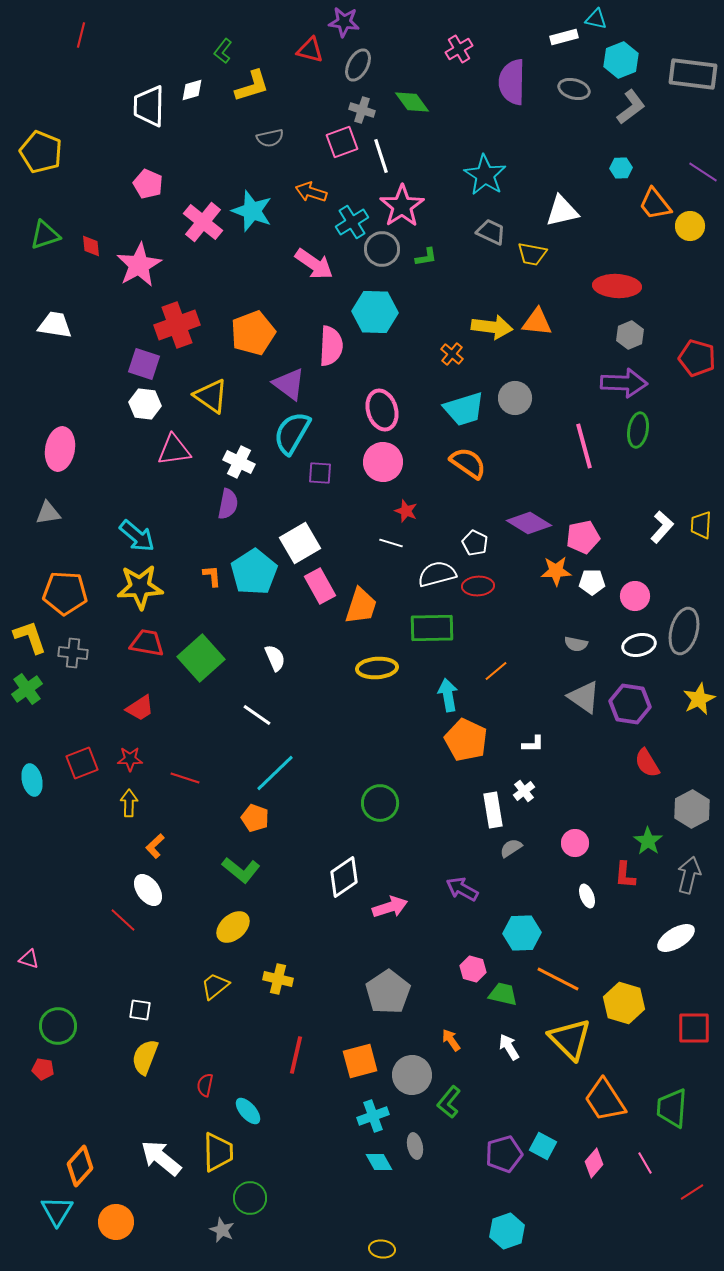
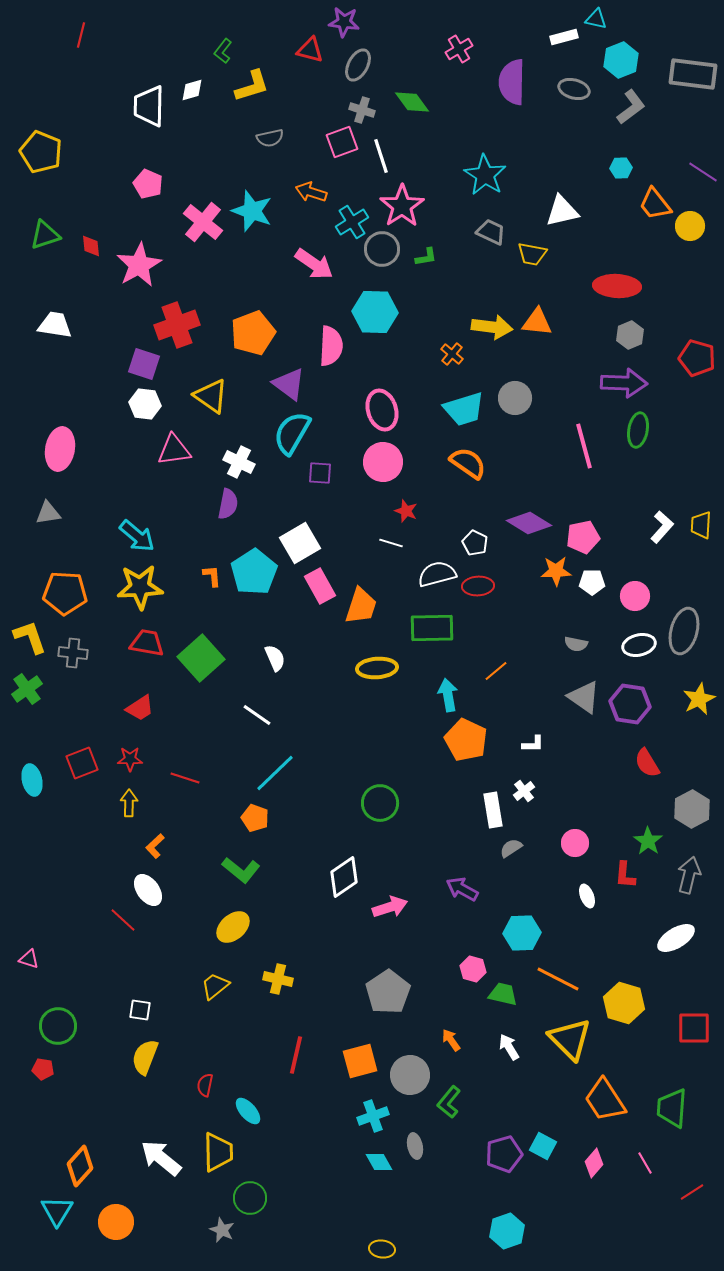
gray circle at (412, 1075): moved 2 px left
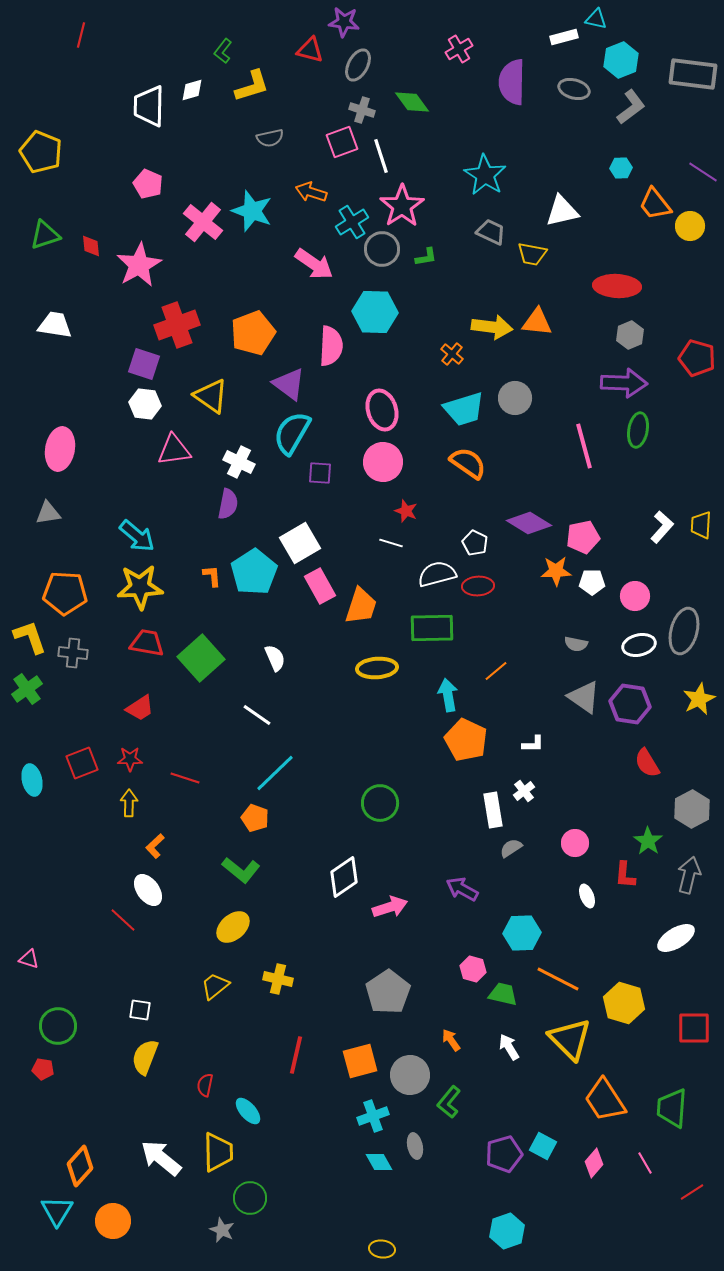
orange circle at (116, 1222): moved 3 px left, 1 px up
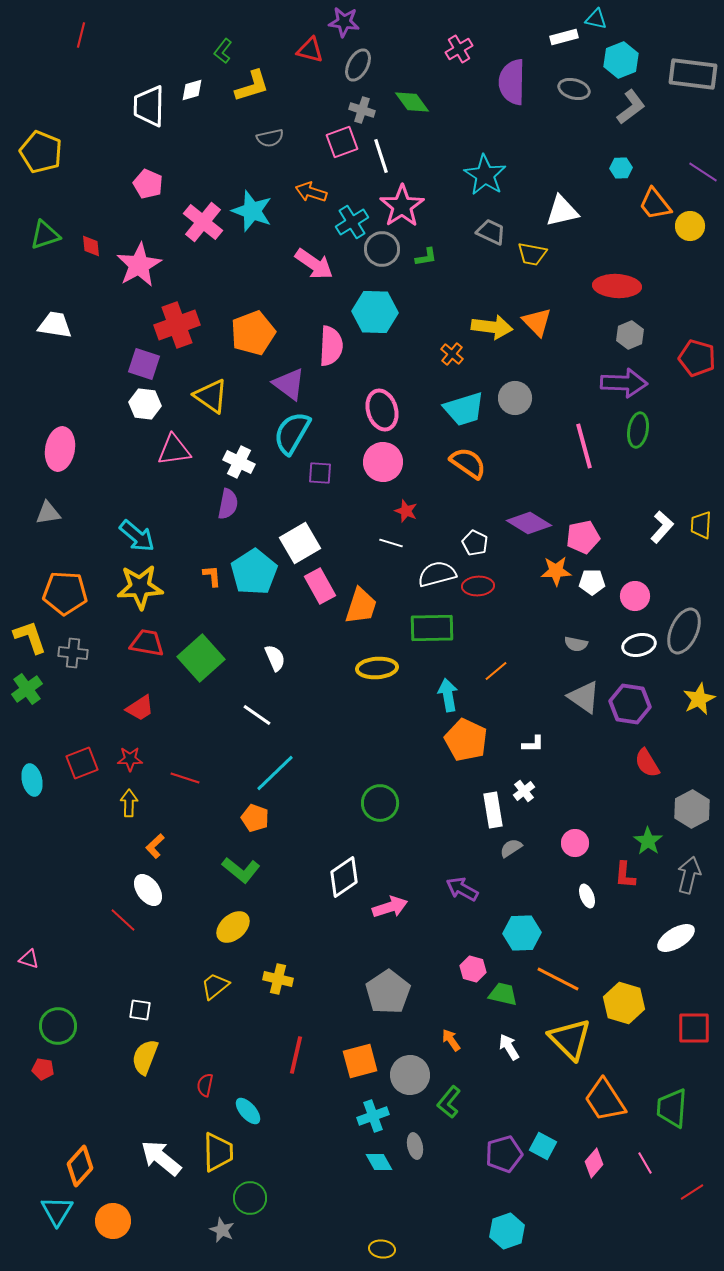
orange triangle at (537, 322): rotated 40 degrees clockwise
gray ellipse at (684, 631): rotated 9 degrees clockwise
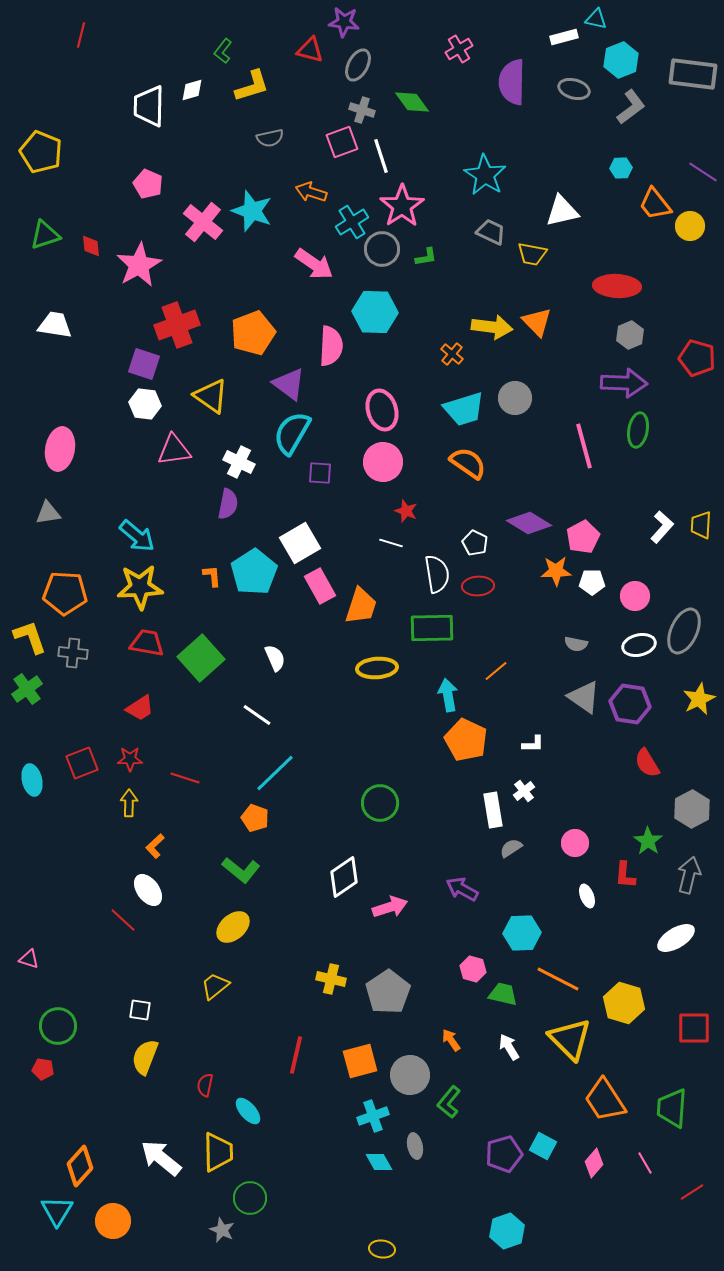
pink pentagon at (583, 537): rotated 16 degrees counterclockwise
white semicircle at (437, 574): rotated 96 degrees clockwise
yellow cross at (278, 979): moved 53 px right
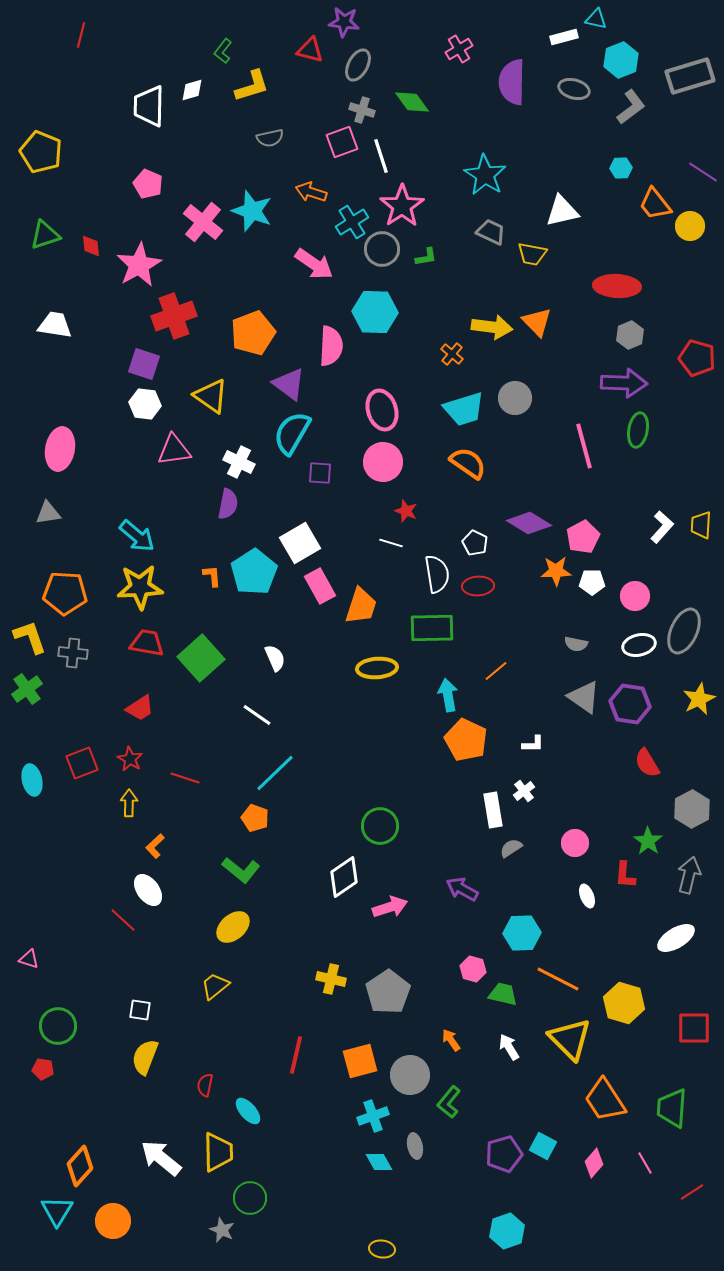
gray rectangle at (693, 74): moved 3 px left, 2 px down; rotated 24 degrees counterclockwise
red cross at (177, 325): moved 3 px left, 9 px up
red star at (130, 759): rotated 30 degrees clockwise
green circle at (380, 803): moved 23 px down
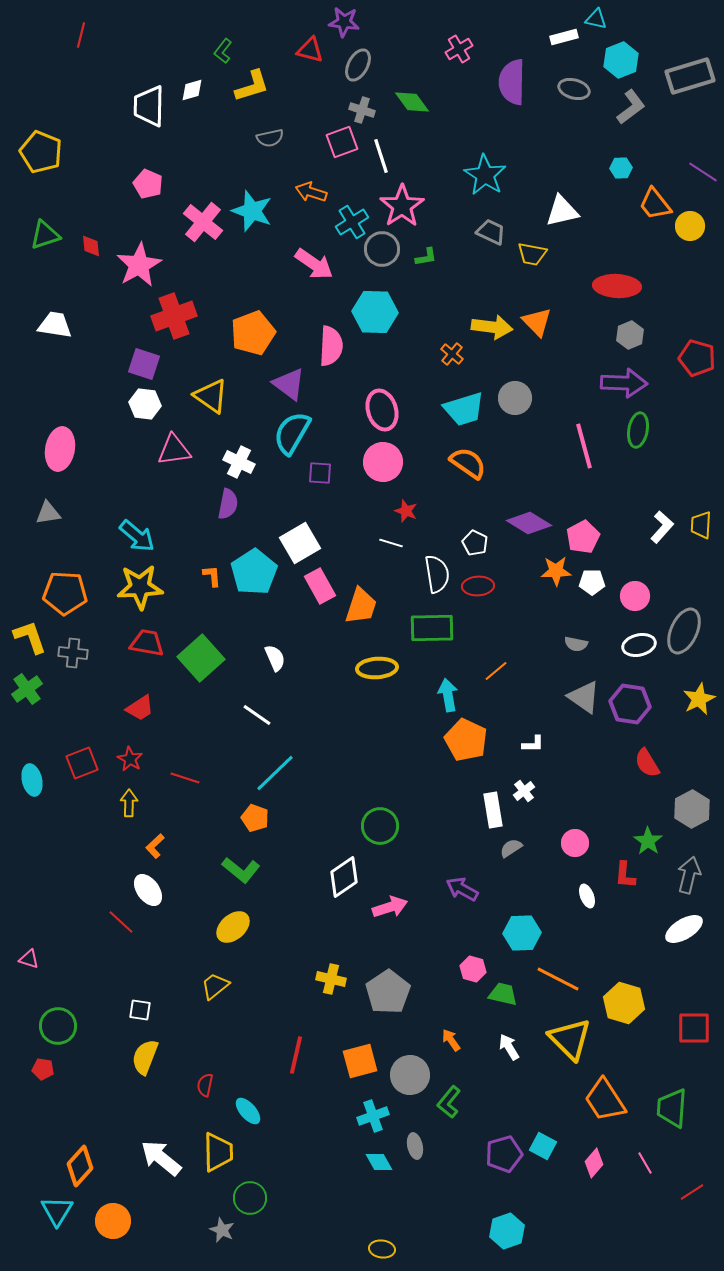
red line at (123, 920): moved 2 px left, 2 px down
white ellipse at (676, 938): moved 8 px right, 9 px up
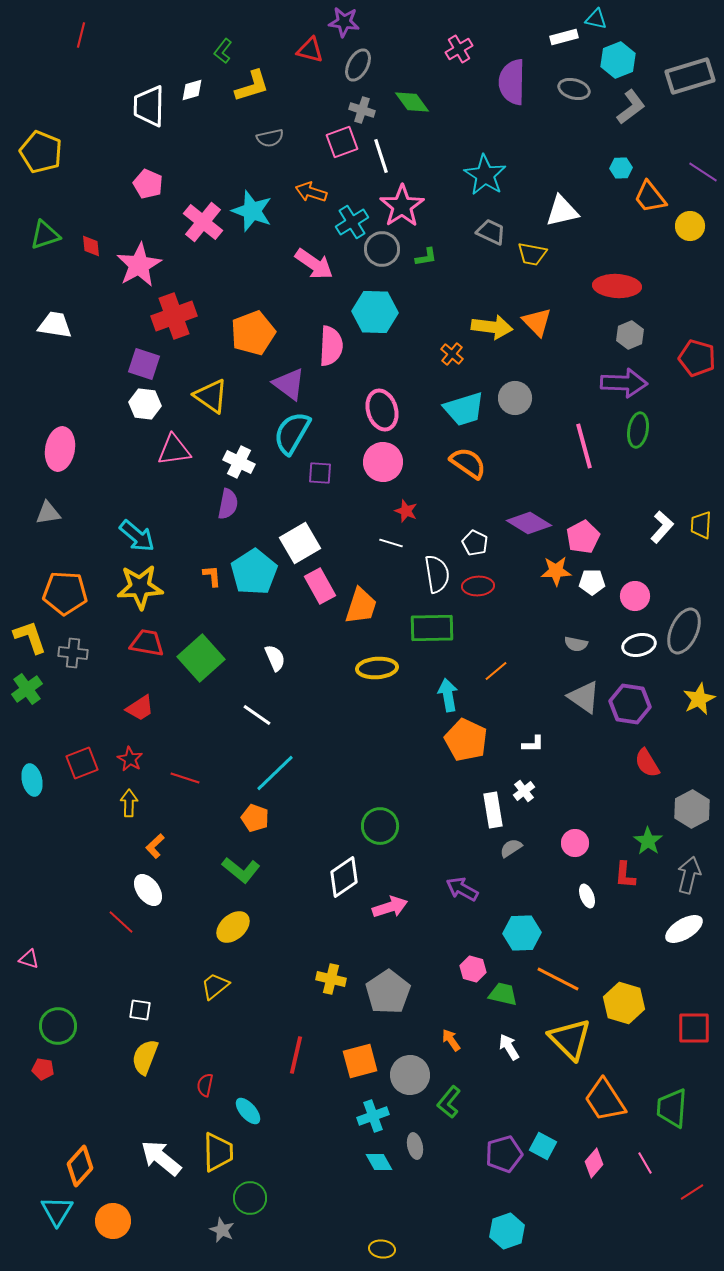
cyan hexagon at (621, 60): moved 3 px left
orange trapezoid at (655, 204): moved 5 px left, 7 px up
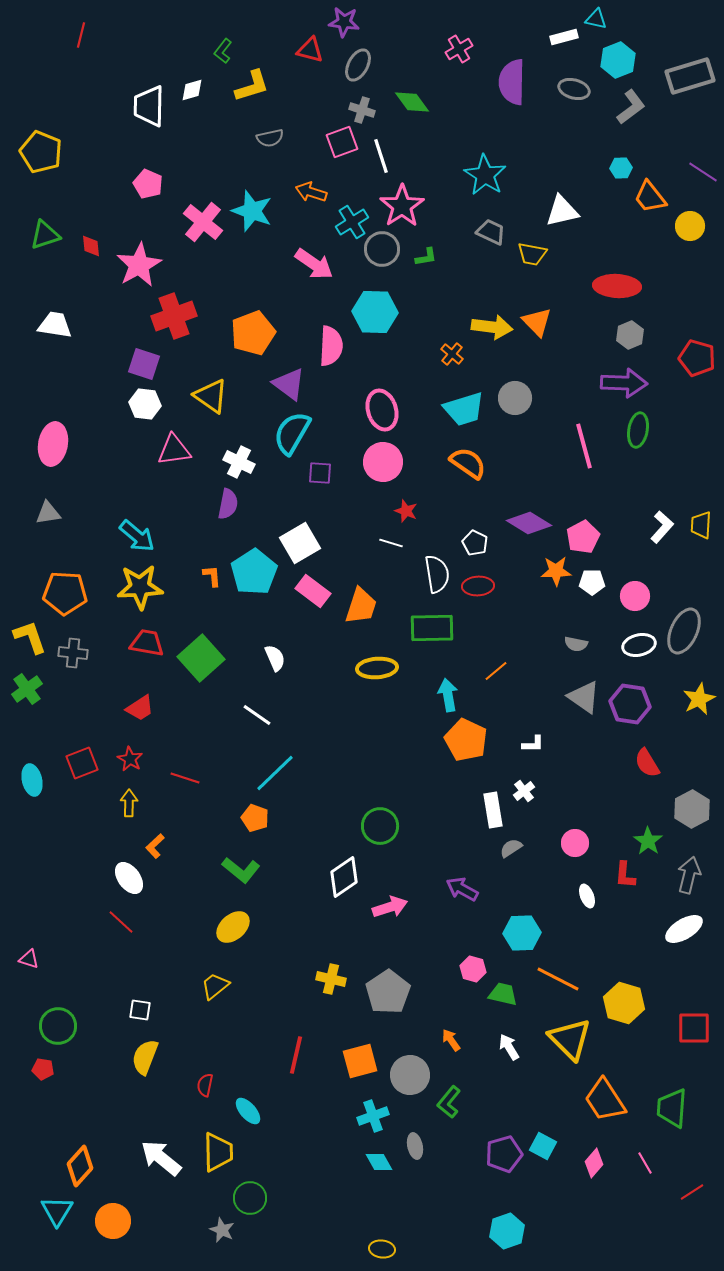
pink ellipse at (60, 449): moved 7 px left, 5 px up
pink rectangle at (320, 586): moved 7 px left, 5 px down; rotated 24 degrees counterclockwise
white ellipse at (148, 890): moved 19 px left, 12 px up
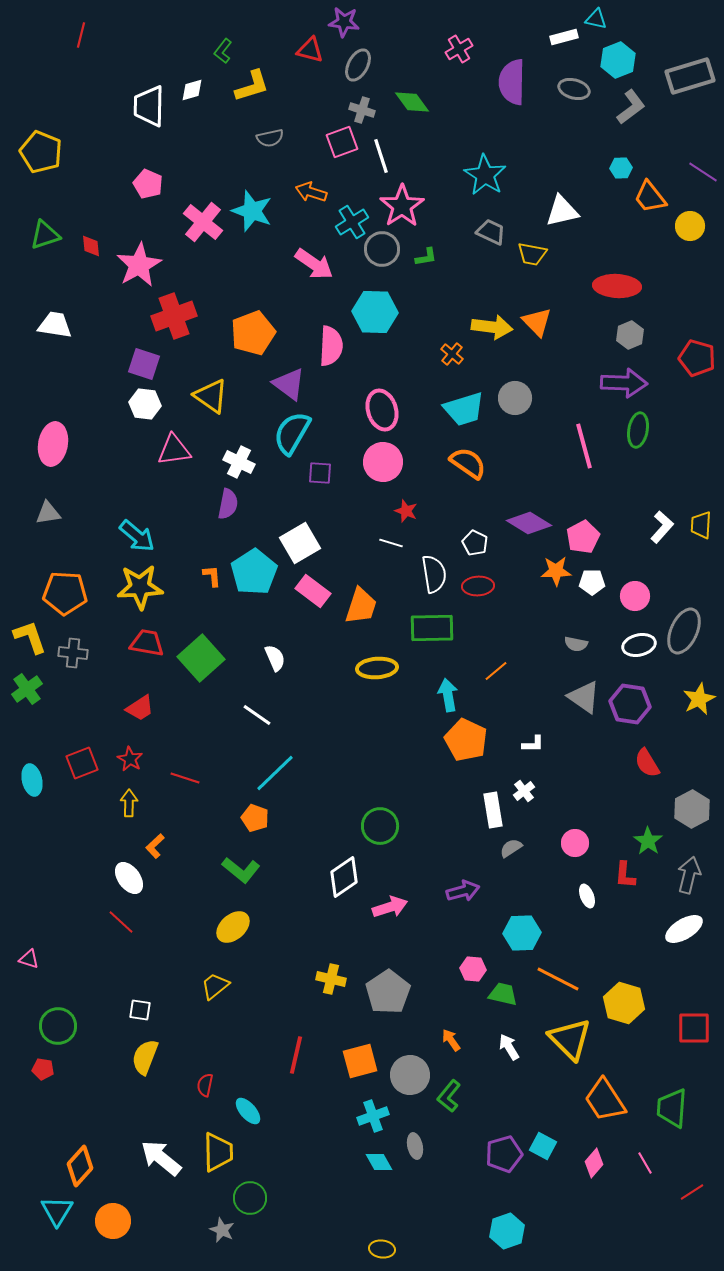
white semicircle at (437, 574): moved 3 px left
purple arrow at (462, 889): moved 1 px right, 2 px down; rotated 136 degrees clockwise
pink hexagon at (473, 969): rotated 10 degrees counterclockwise
green L-shape at (449, 1102): moved 6 px up
